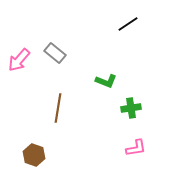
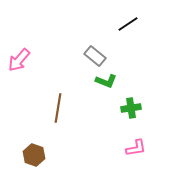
gray rectangle: moved 40 px right, 3 px down
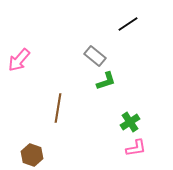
green L-shape: rotated 40 degrees counterclockwise
green cross: moved 1 px left, 14 px down; rotated 24 degrees counterclockwise
brown hexagon: moved 2 px left
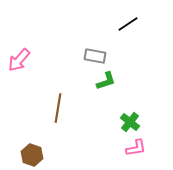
gray rectangle: rotated 30 degrees counterclockwise
green cross: rotated 18 degrees counterclockwise
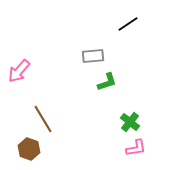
gray rectangle: moved 2 px left; rotated 15 degrees counterclockwise
pink arrow: moved 11 px down
green L-shape: moved 1 px right, 1 px down
brown line: moved 15 px left, 11 px down; rotated 40 degrees counterclockwise
brown hexagon: moved 3 px left, 6 px up
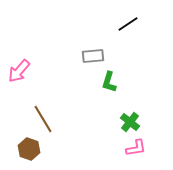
green L-shape: moved 2 px right; rotated 125 degrees clockwise
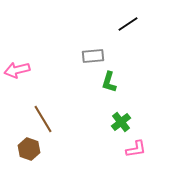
pink arrow: moved 2 px left, 1 px up; rotated 35 degrees clockwise
green cross: moved 9 px left; rotated 12 degrees clockwise
pink L-shape: moved 1 px down
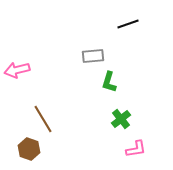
black line: rotated 15 degrees clockwise
green cross: moved 3 px up
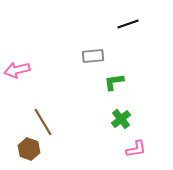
green L-shape: moved 5 px right; rotated 65 degrees clockwise
brown line: moved 3 px down
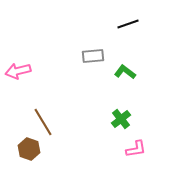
pink arrow: moved 1 px right, 1 px down
green L-shape: moved 11 px right, 10 px up; rotated 45 degrees clockwise
